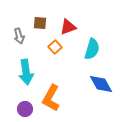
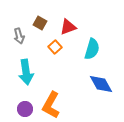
brown square: rotated 24 degrees clockwise
orange L-shape: moved 7 px down
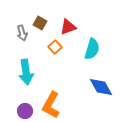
gray arrow: moved 3 px right, 3 px up
blue diamond: moved 3 px down
purple circle: moved 2 px down
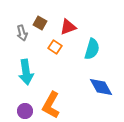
orange square: rotated 16 degrees counterclockwise
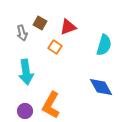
cyan semicircle: moved 12 px right, 4 px up
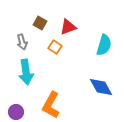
gray arrow: moved 9 px down
purple circle: moved 9 px left, 1 px down
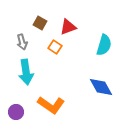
orange L-shape: rotated 84 degrees counterclockwise
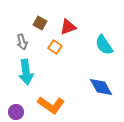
cyan semicircle: rotated 130 degrees clockwise
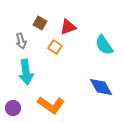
gray arrow: moved 1 px left, 1 px up
purple circle: moved 3 px left, 4 px up
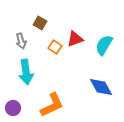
red triangle: moved 7 px right, 12 px down
cyan semicircle: rotated 65 degrees clockwise
orange L-shape: moved 1 px right; rotated 60 degrees counterclockwise
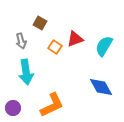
cyan semicircle: moved 1 px down
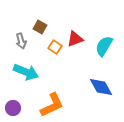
brown square: moved 4 px down
cyan arrow: rotated 60 degrees counterclockwise
